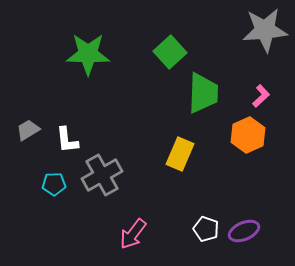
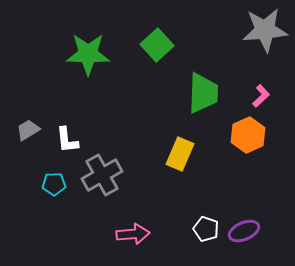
green square: moved 13 px left, 7 px up
pink arrow: rotated 132 degrees counterclockwise
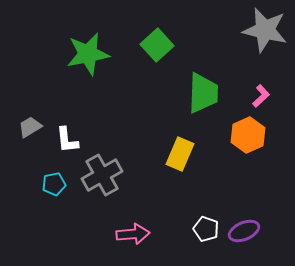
gray star: rotated 18 degrees clockwise
green star: rotated 12 degrees counterclockwise
gray trapezoid: moved 2 px right, 3 px up
cyan pentagon: rotated 10 degrees counterclockwise
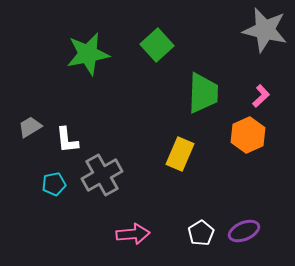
white pentagon: moved 5 px left, 4 px down; rotated 20 degrees clockwise
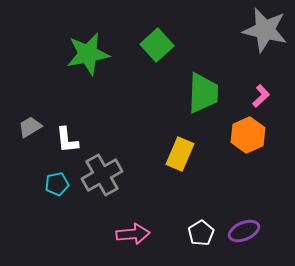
cyan pentagon: moved 3 px right
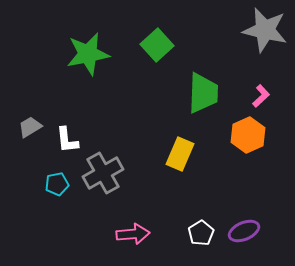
gray cross: moved 1 px right, 2 px up
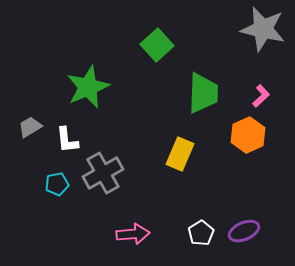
gray star: moved 2 px left, 1 px up
green star: moved 33 px down; rotated 12 degrees counterclockwise
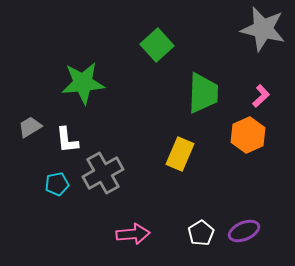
green star: moved 5 px left, 4 px up; rotated 18 degrees clockwise
